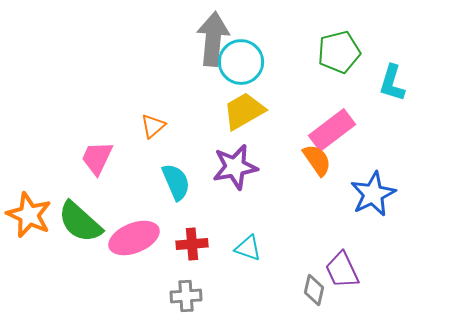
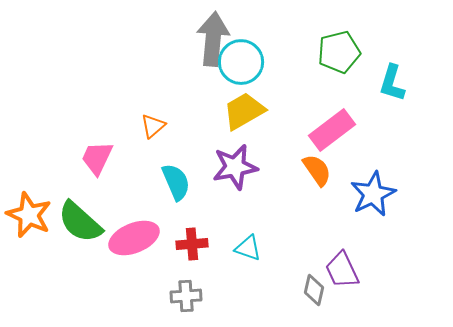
orange semicircle: moved 10 px down
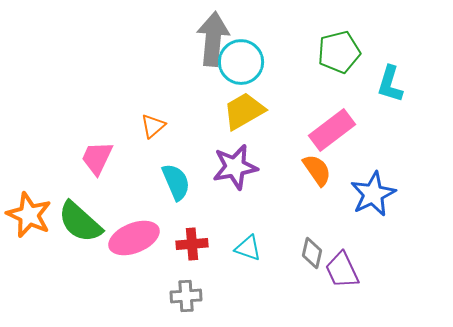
cyan L-shape: moved 2 px left, 1 px down
gray diamond: moved 2 px left, 37 px up
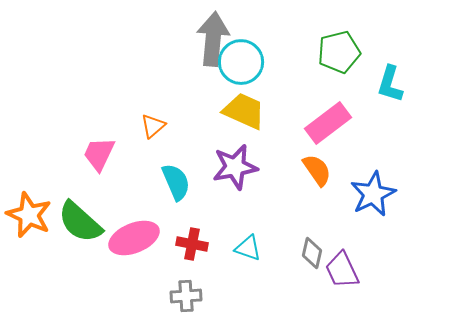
yellow trapezoid: rotated 54 degrees clockwise
pink rectangle: moved 4 px left, 7 px up
pink trapezoid: moved 2 px right, 4 px up
red cross: rotated 16 degrees clockwise
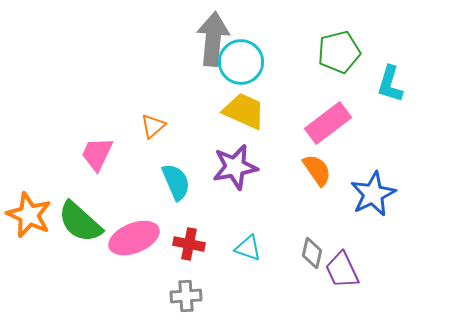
pink trapezoid: moved 2 px left
red cross: moved 3 px left
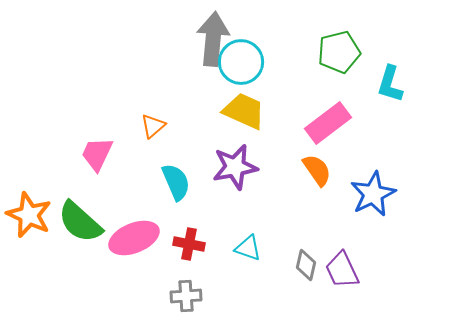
gray diamond: moved 6 px left, 12 px down
